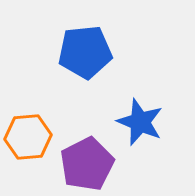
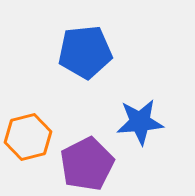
blue star: rotated 27 degrees counterclockwise
orange hexagon: rotated 9 degrees counterclockwise
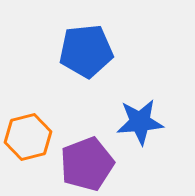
blue pentagon: moved 1 px right, 1 px up
purple pentagon: rotated 6 degrees clockwise
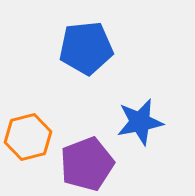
blue pentagon: moved 3 px up
blue star: rotated 6 degrees counterclockwise
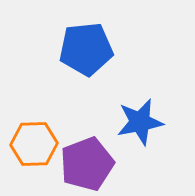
blue pentagon: moved 1 px down
orange hexagon: moved 6 px right, 7 px down; rotated 12 degrees clockwise
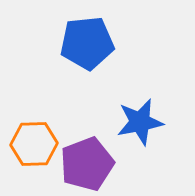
blue pentagon: moved 1 px right, 6 px up
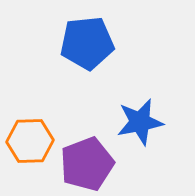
orange hexagon: moved 4 px left, 3 px up
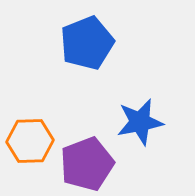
blue pentagon: rotated 16 degrees counterclockwise
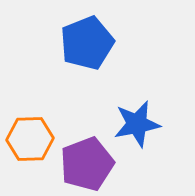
blue star: moved 3 px left, 2 px down
orange hexagon: moved 2 px up
